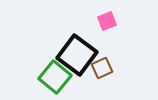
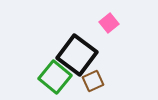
pink square: moved 2 px right, 2 px down; rotated 18 degrees counterclockwise
brown square: moved 9 px left, 13 px down
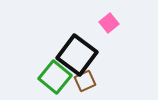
brown square: moved 8 px left
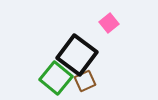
green square: moved 1 px right, 1 px down
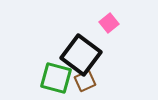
black square: moved 4 px right
green square: rotated 24 degrees counterclockwise
